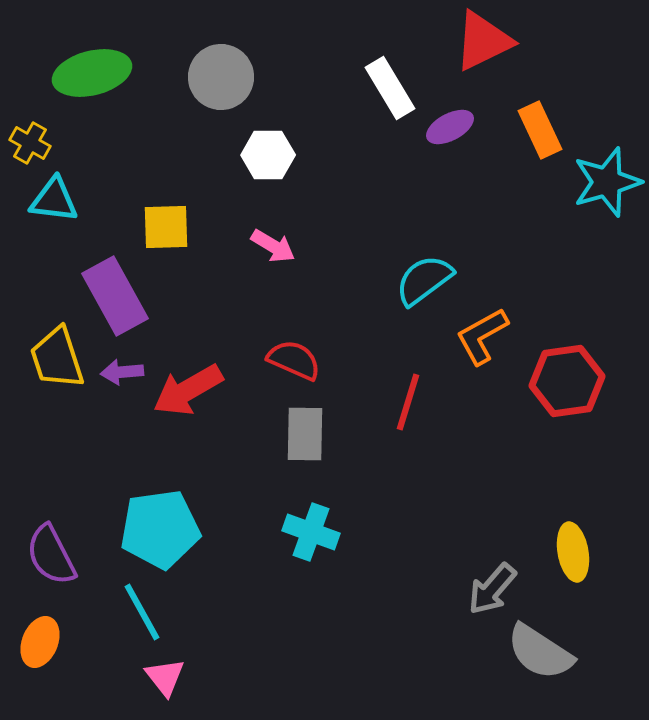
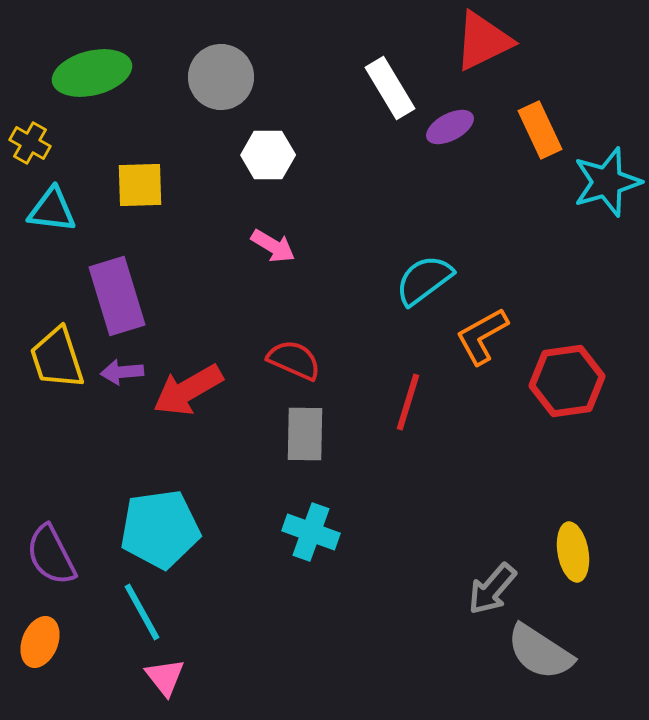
cyan triangle: moved 2 px left, 10 px down
yellow square: moved 26 px left, 42 px up
purple rectangle: moved 2 px right; rotated 12 degrees clockwise
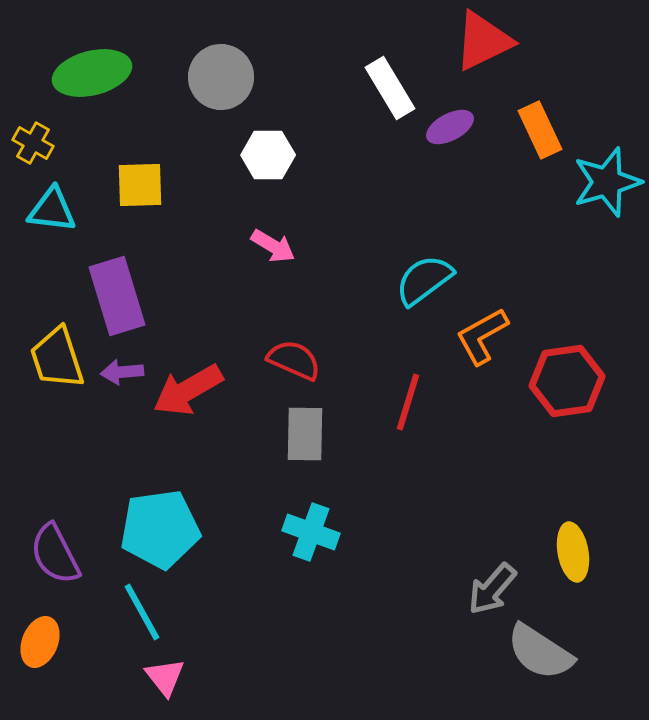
yellow cross: moved 3 px right
purple semicircle: moved 4 px right, 1 px up
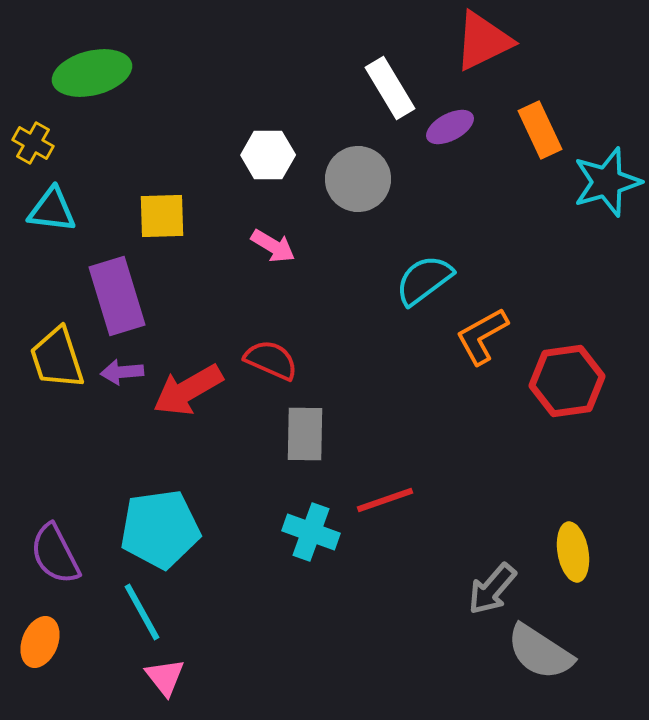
gray circle: moved 137 px right, 102 px down
yellow square: moved 22 px right, 31 px down
red semicircle: moved 23 px left
red line: moved 23 px left, 98 px down; rotated 54 degrees clockwise
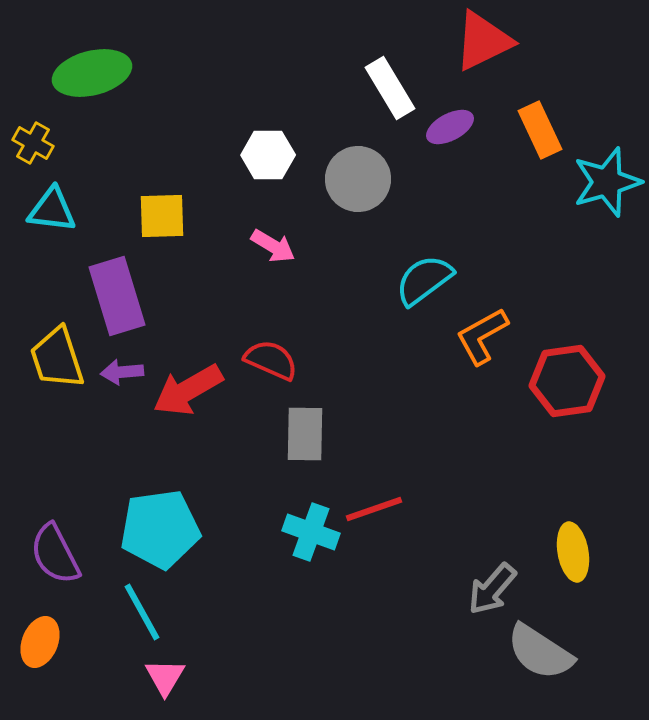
red line: moved 11 px left, 9 px down
pink triangle: rotated 9 degrees clockwise
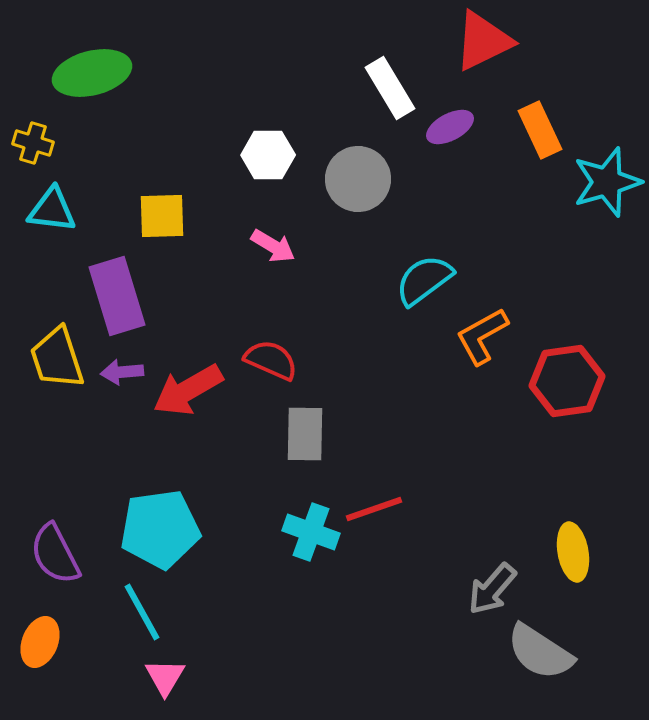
yellow cross: rotated 12 degrees counterclockwise
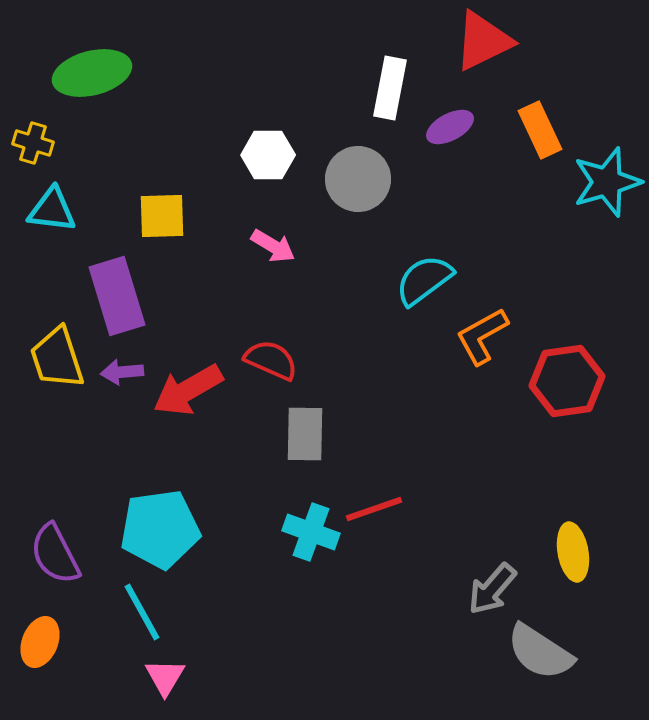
white rectangle: rotated 42 degrees clockwise
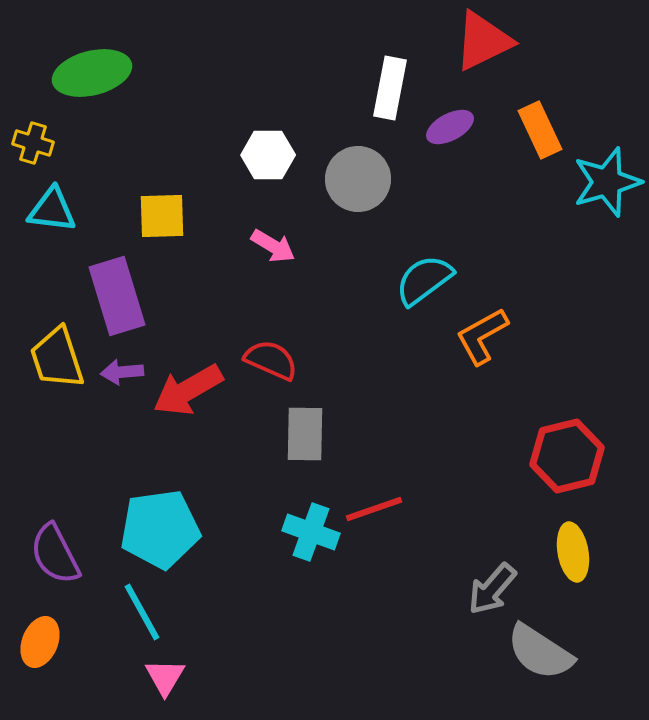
red hexagon: moved 75 px down; rotated 6 degrees counterclockwise
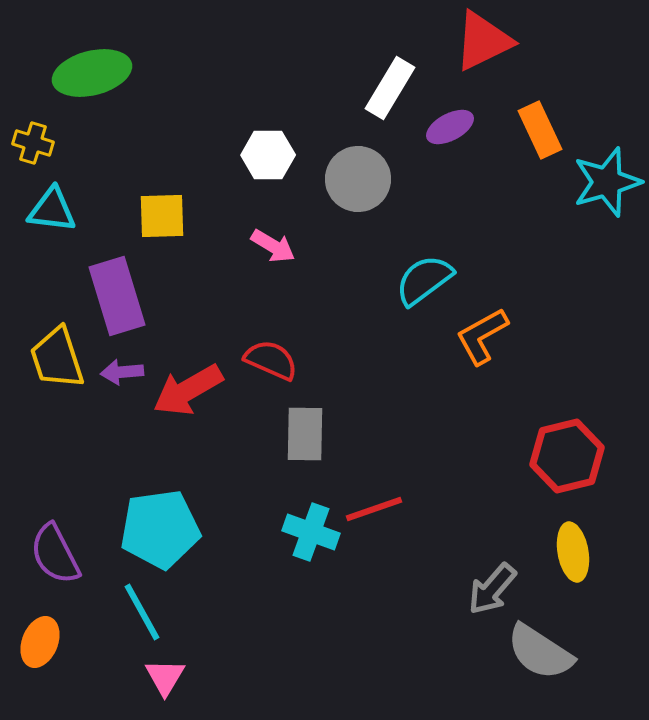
white rectangle: rotated 20 degrees clockwise
